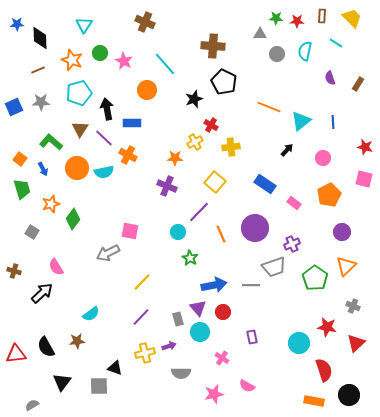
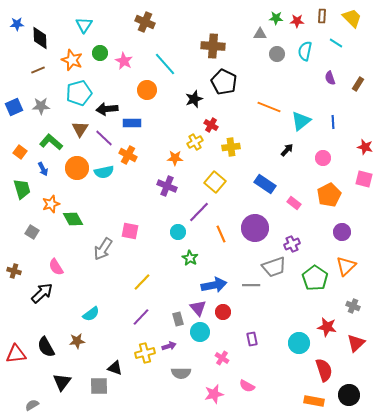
gray star at (41, 102): moved 4 px down
black arrow at (107, 109): rotated 85 degrees counterclockwise
orange square at (20, 159): moved 7 px up
green diamond at (73, 219): rotated 65 degrees counterclockwise
gray arrow at (108, 253): moved 5 px left, 4 px up; rotated 30 degrees counterclockwise
purple rectangle at (252, 337): moved 2 px down
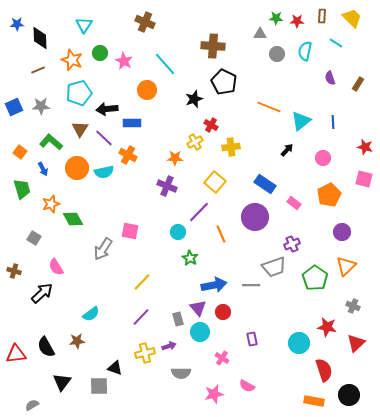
purple circle at (255, 228): moved 11 px up
gray square at (32, 232): moved 2 px right, 6 px down
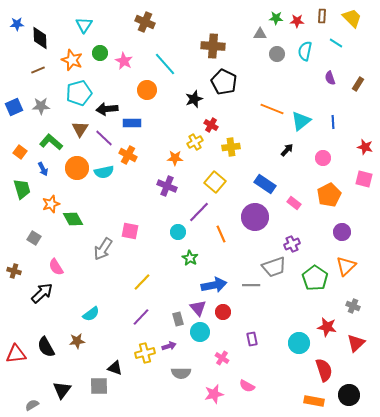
orange line at (269, 107): moved 3 px right, 2 px down
black triangle at (62, 382): moved 8 px down
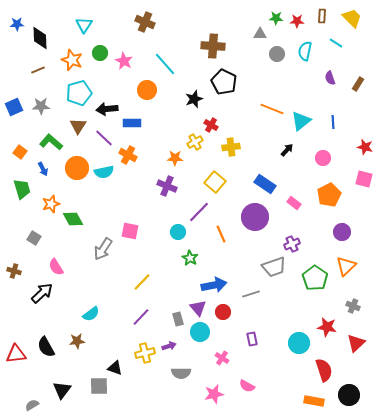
brown triangle at (80, 129): moved 2 px left, 3 px up
gray line at (251, 285): moved 9 px down; rotated 18 degrees counterclockwise
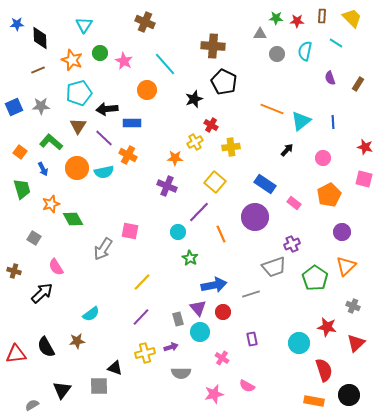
purple arrow at (169, 346): moved 2 px right, 1 px down
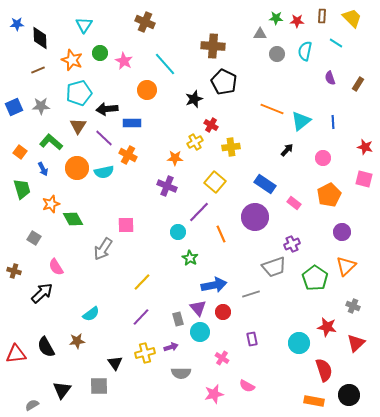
pink square at (130, 231): moved 4 px left, 6 px up; rotated 12 degrees counterclockwise
black triangle at (115, 368): moved 5 px up; rotated 35 degrees clockwise
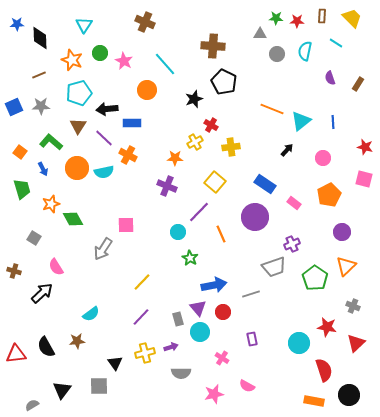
brown line at (38, 70): moved 1 px right, 5 px down
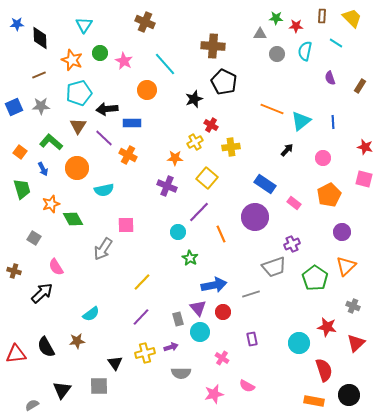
red star at (297, 21): moved 1 px left, 5 px down
brown rectangle at (358, 84): moved 2 px right, 2 px down
cyan semicircle at (104, 172): moved 18 px down
yellow square at (215, 182): moved 8 px left, 4 px up
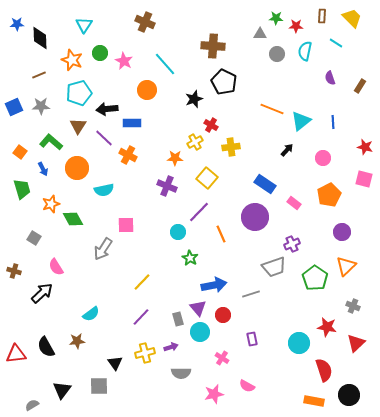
red circle at (223, 312): moved 3 px down
